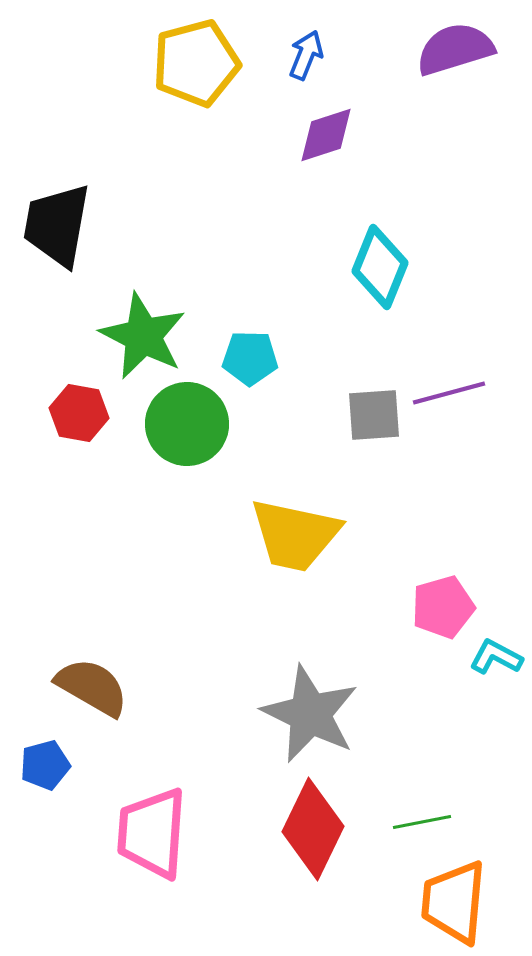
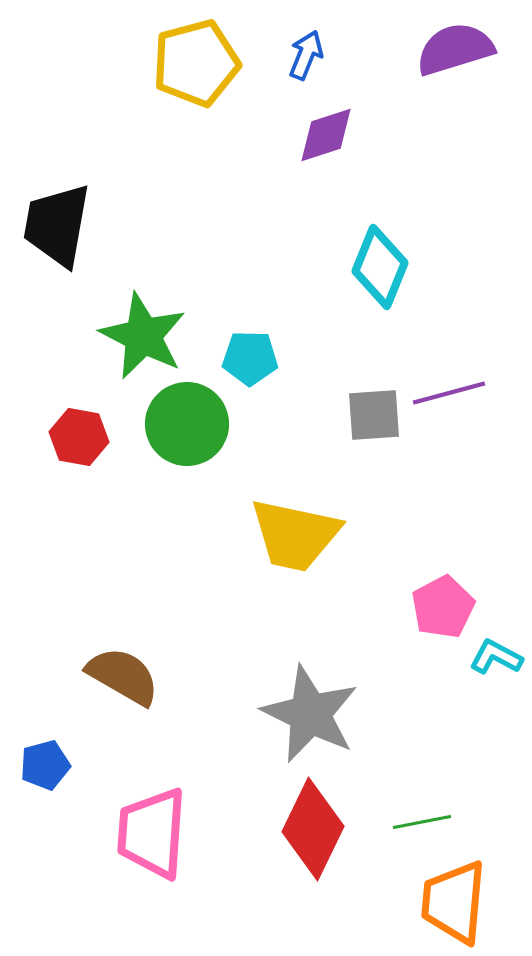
red hexagon: moved 24 px down
pink pentagon: rotated 12 degrees counterclockwise
brown semicircle: moved 31 px right, 11 px up
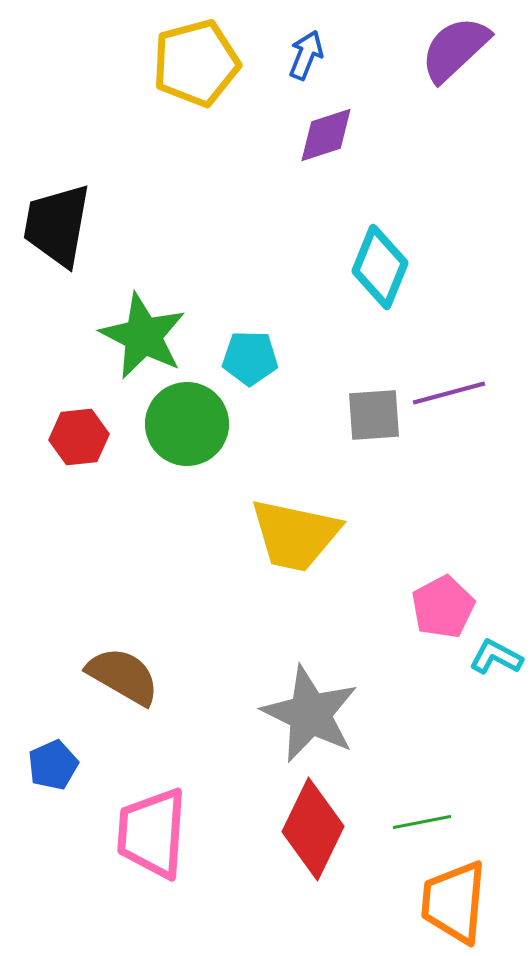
purple semicircle: rotated 26 degrees counterclockwise
red hexagon: rotated 16 degrees counterclockwise
blue pentagon: moved 8 px right; rotated 9 degrees counterclockwise
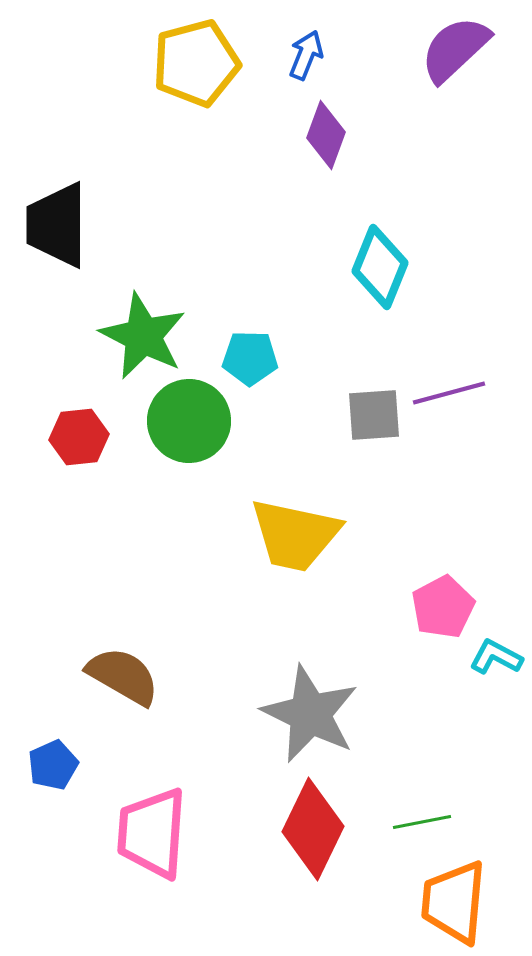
purple diamond: rotated 52 degrees counterclockwise
black trapezoid: rotated 10 degrees counterclockwise
green circle: moved 2 px right, 3 px up
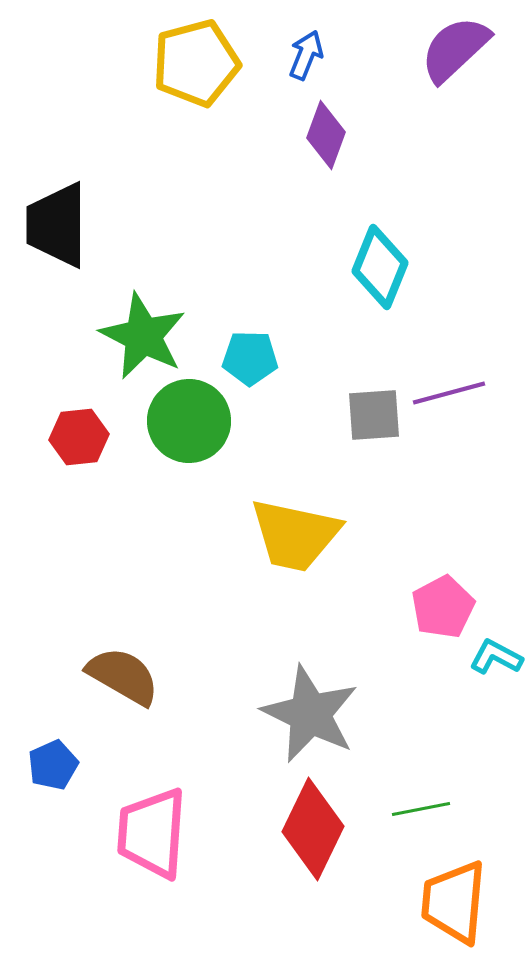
green line: moved 1 px left, 13 px up
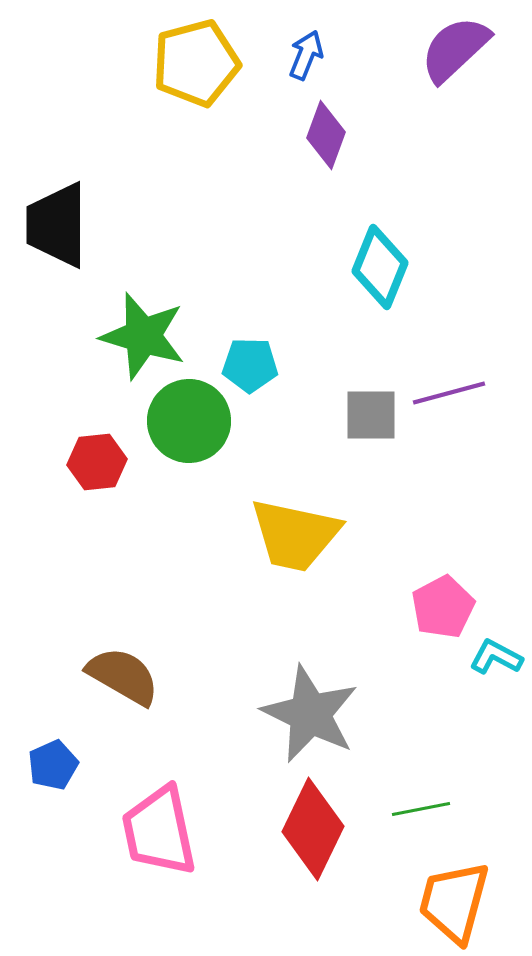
green star: rotated 10 degrees counterclockwise
cyan pentagon: moved 7 px down
gray square: moved 3 px left; rotated 4 degrees clockwise
red hexagon: moved 18 px right, 25 px down
pink trapezoid: moved 7 px right, 2 px up; rotated 16 degrees counterclockwise
orange trapezoid: rotated 10 degrees clockwise
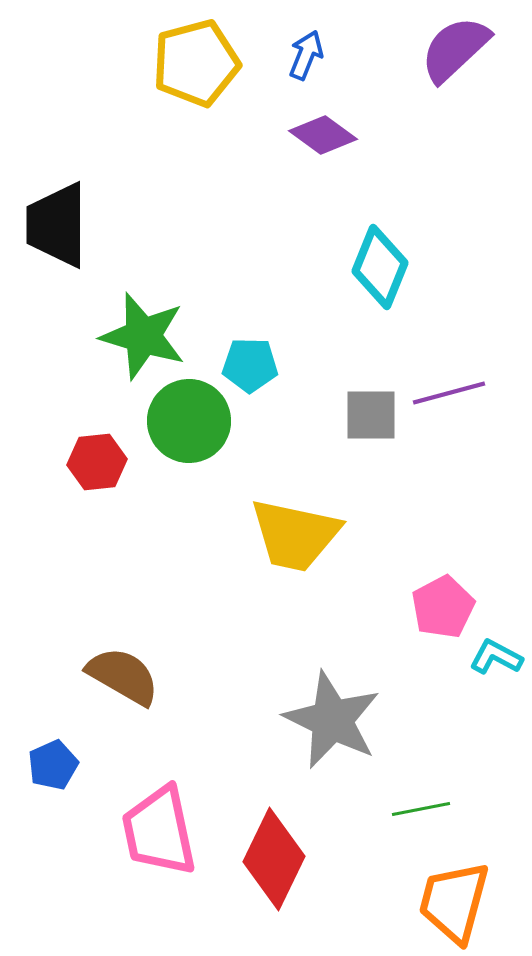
purple diamond: moved 3 px left; rotated 74 degrees counterclockwise
gray star: moved 22 px right, 6 px down
red diamond: moved 39 px left, 30 px down
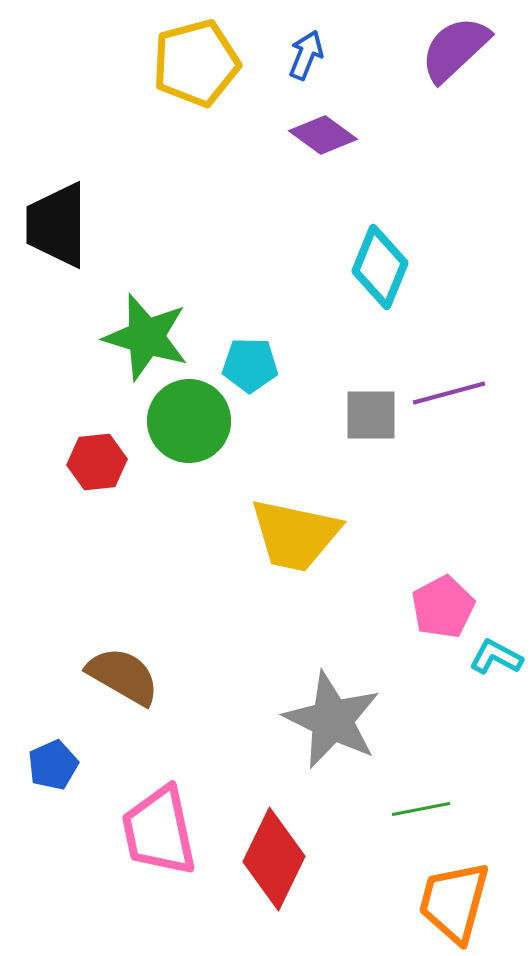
green star: moved 3 px right, 1 px down
